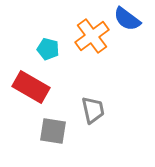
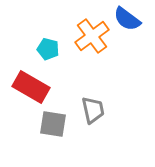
gray square: moved 7 px up
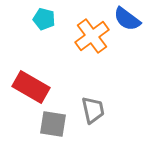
cyan pentagon: moved 4 px left, 30 px up
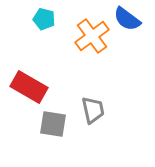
red rectangle: moved 2 px left
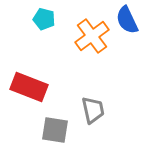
blue semicircle: moved 1 px down; rotated 28 degrees clockwise
red rectangle: rotated 9 degrees counterclockwise
gray square: moved 2 px right, 6 px down
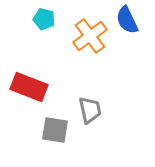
orange cross: moved 2 px left
gray trapezoid: moved 3 px left
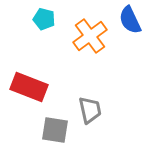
blue semicircle: moved 3 px right
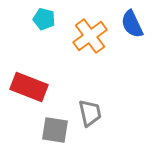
blue semicircle: moved 2 px right, 4 px down
gray trapezoid: moved 3 px down
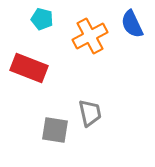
cyan pentagon: moved 2 px left
orange cross: rotated 8 degrees clockwise
red rectangle: moved 19 px up
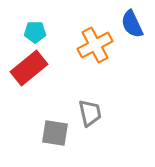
cyan pentagon: moved 7 px left, 13 px down; rotated 15 degrees counterclockwise
orange cross: moved 5 px right, 9 px down
red rectangle: rotated 60 degrees counterclockwise
gray square: moved 3 px down
